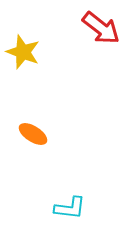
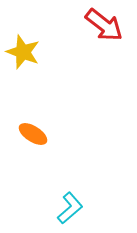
red arrow: moved 3 px right, 3 px up
cyan L-shape: rotated 48 degrees counterclockwise
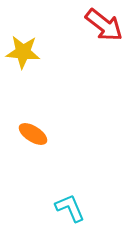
yellow star: rotated 16 degrees counterclockwise
cyan L-shape: rotated 72 degrees counterclockwise
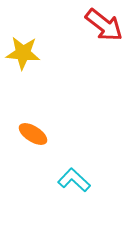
yellow star: moved 1 px down
cyan L-shape: moved 4 px right, 28 px up; rotated 24 degrees counterclockwise
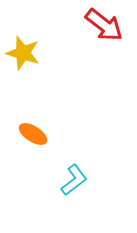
yellow star: rotated 12 degrees clockwise
cyan L-shape: rotated 100 degrees clockwise
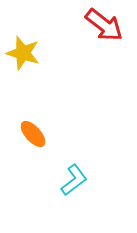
orange ellipse: rotated 16 degrees clockwise
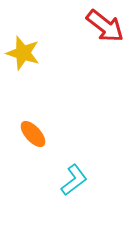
red arrow: moved 1 px right, 1 px down
